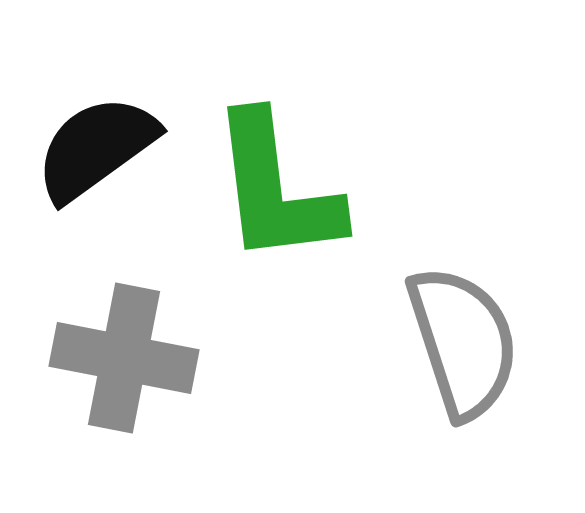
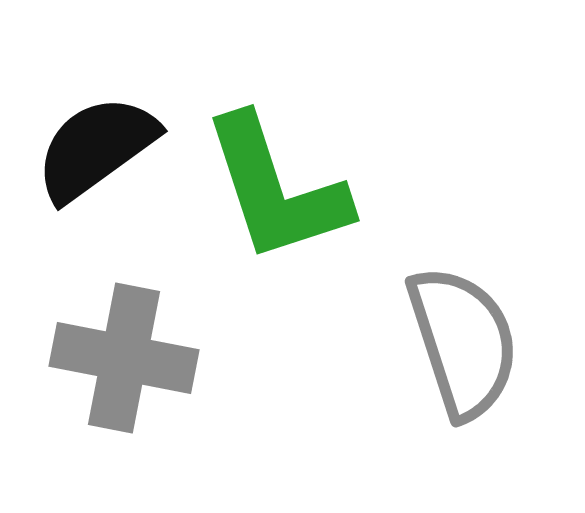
green L-shape: rotated 11 degrees counterclockwise
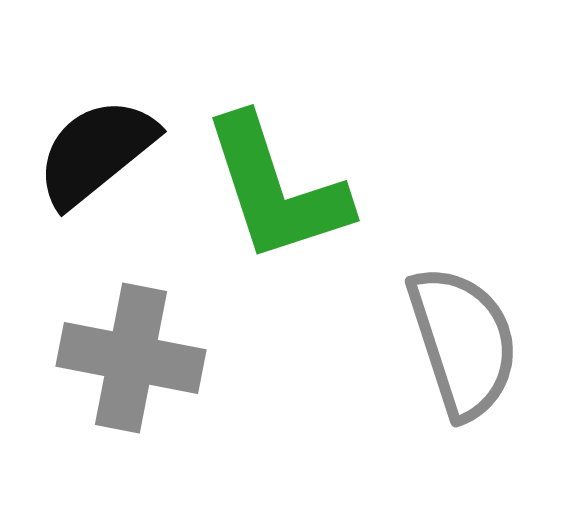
black semicircle: moved 4 px down; rotated 3 degrees counterclockwise
gray cross: moved 7 px right
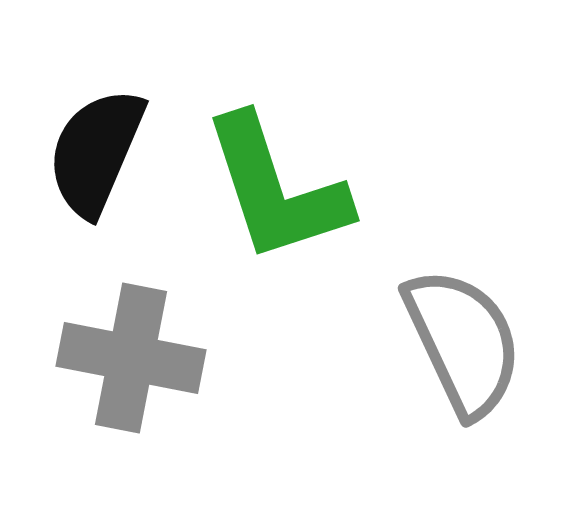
black semicircle: rotated 28 degrees counterclockwise
gray semicircle: rotated 7 degrees counterclockwise
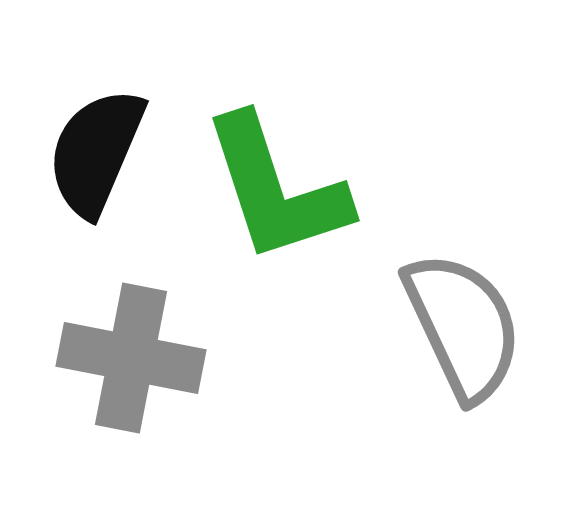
gray semicircle: moved 16 px up
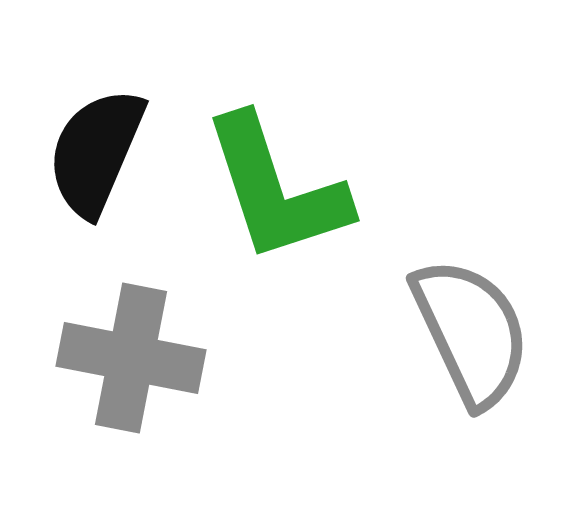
gray semicircle: moved 8 px right, 6 px down
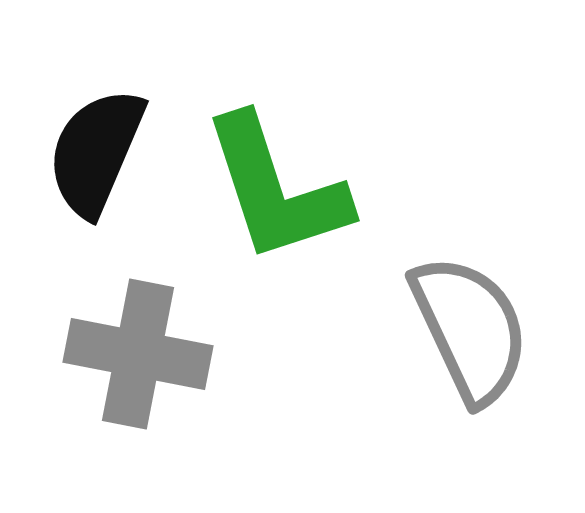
gray semicircle: moved 1 px left, 3 px up
gray cross: moved 7 px right, 4 px up
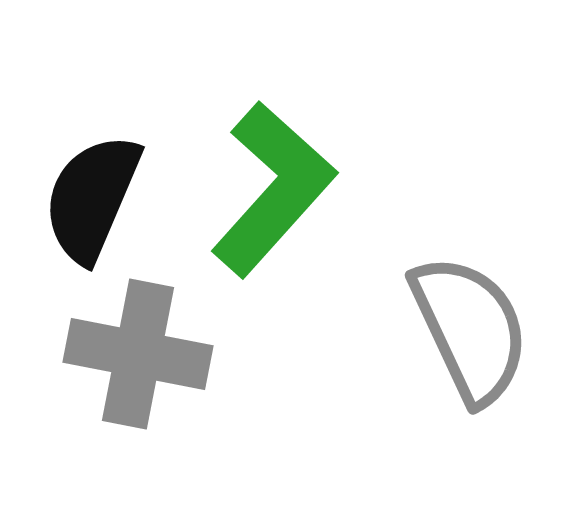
black semicircle: moved 4 px left, 46 px down
green L-shape: moved 3 px left; rotated 120 degrees counterclockwise
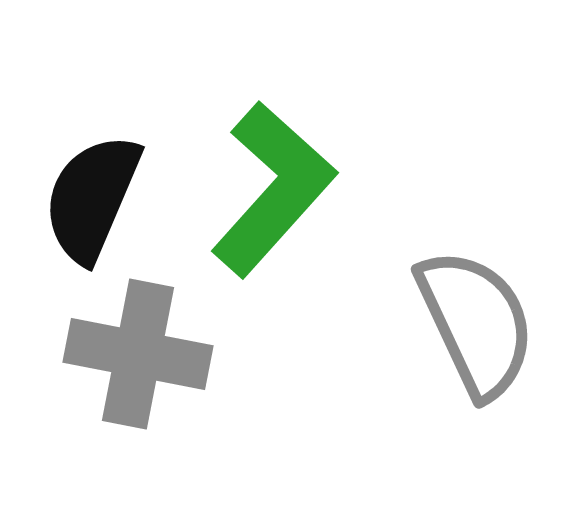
gray semicircle: moved 6 px right, 6 px up
